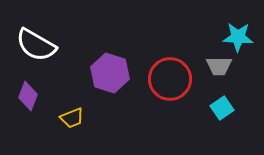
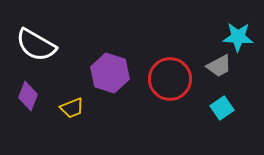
gray trapezoid: rotated 28 degrees counterclockwise
yellow trapezoid: moved 10 px up
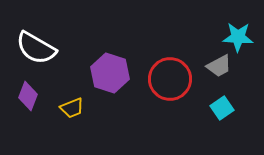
white semicircle: moved 3 px down
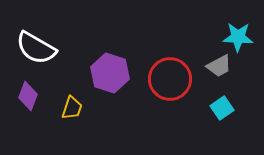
yellow trapezoid: rotated 50 degrees counterclockwise
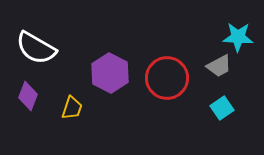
purple hexagon: rotated 9 degrees clockwise
red circle: moved 3 px left, 1 px up
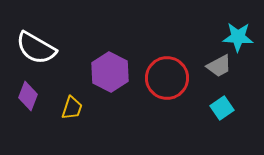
purple hexagon: moved 1 px up
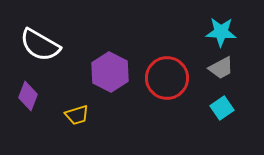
cyan star: moved 17 px left, 5 px up
white semicircle: moved 4 px right, 3 px up
gray trapezoid: moved 2 px right, 2 px down
yellow trapezoid: moved 5 px right, 7 px down; rotated 55 degrees clockwise
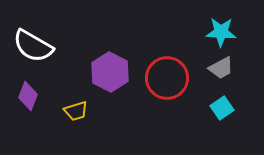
white semicircle: moved 7 px left, 1 px down
yellow trapezoid: moved 1 px left, 4 px up
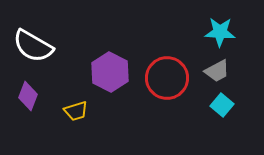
cyan star: moved 1 px left
gray trapezoid: moved 4 px left, 3 px down
cyan square: moved 3 px up; rotated 15 degrees counterclockwise
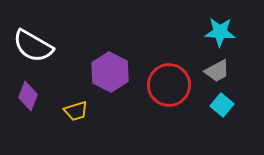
red circle: moved 2 px right, 7 px down
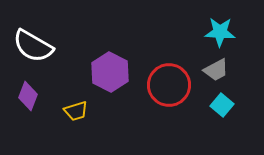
gray trapezoid: moved 1 px left, 1 px up
